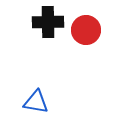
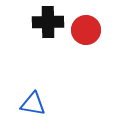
blue triangle: moved 3 px left, 2 px down
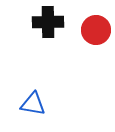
red circle: moved 10 px right
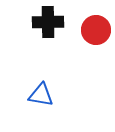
blue triangle: moved 8 px right, 9 px up
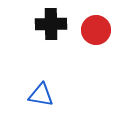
black cross: moved 3 px right, 2 px down
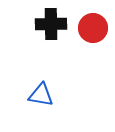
red circle: moved 3 px left, 2 px up
